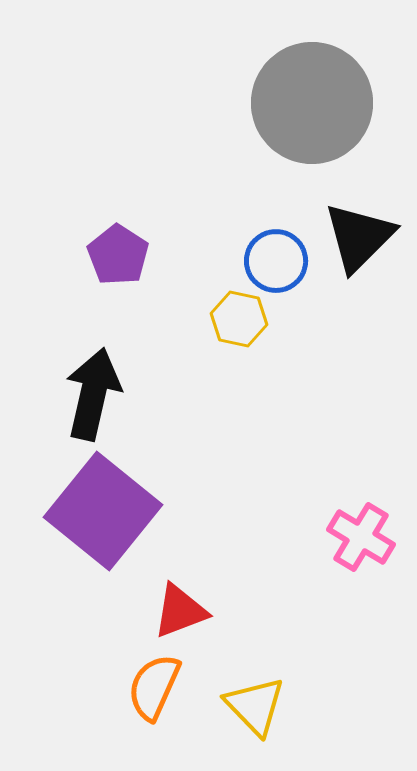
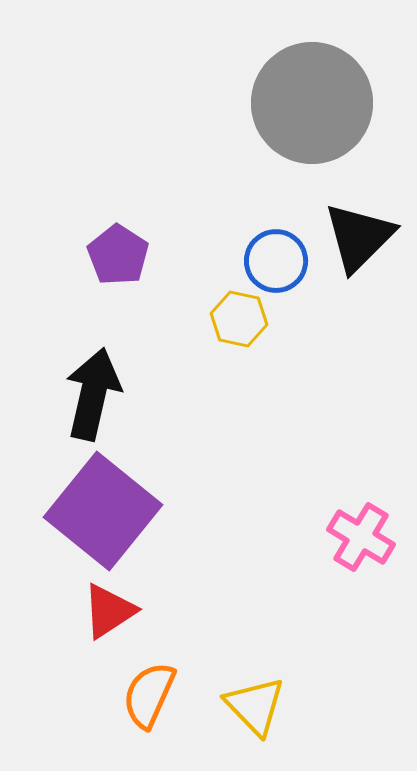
red triangle: moved 71 px left; rotated 12 degrees counterclockwise
orange semicircle: moved 5 px left, 8 px down
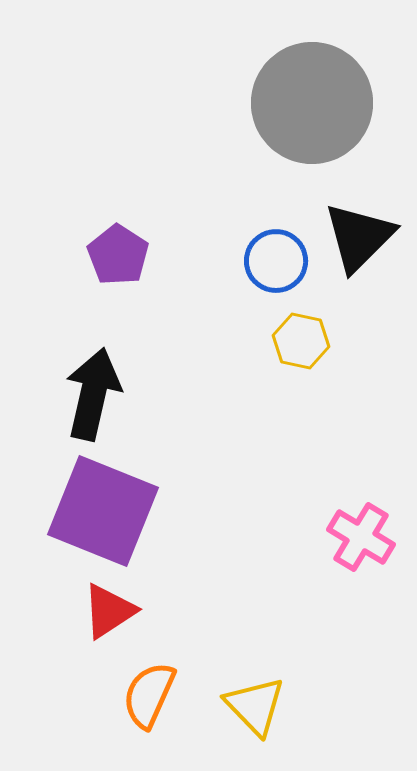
yellow hexagon: moved 62 px right, 22 px down
purple square: rotated 17 degrees counterclockwise
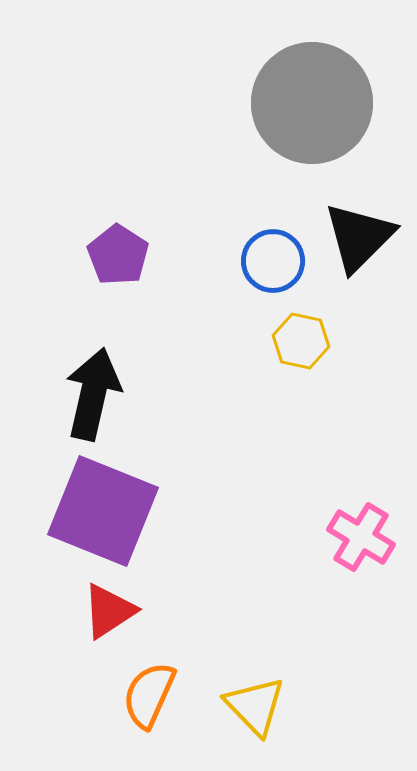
blue circle: moved 3 px left
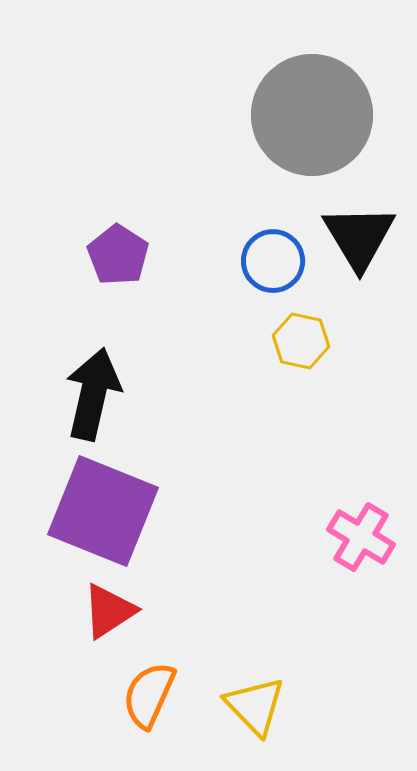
gray circle: moved 12 px down
black triangle: rotated 16 degrees counterclockwise
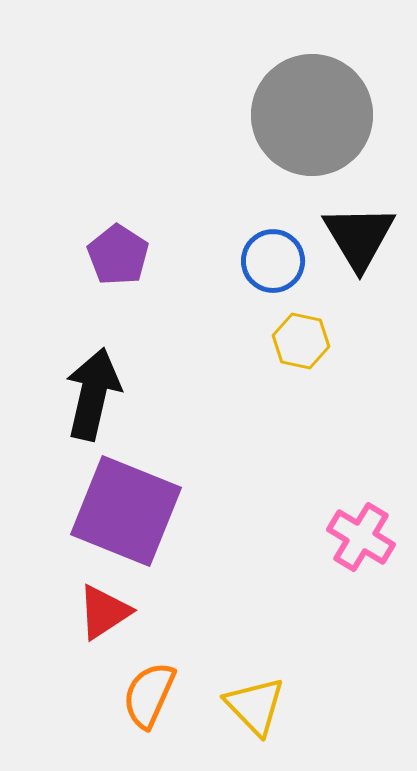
purple square: moved 23 px right
red triangle: moved 5 px left, 1 px down
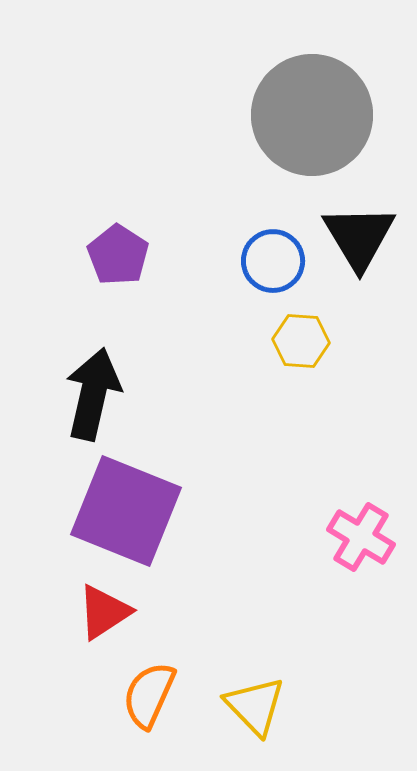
yellow hexagon: rotated 8 degrees counterclockwise
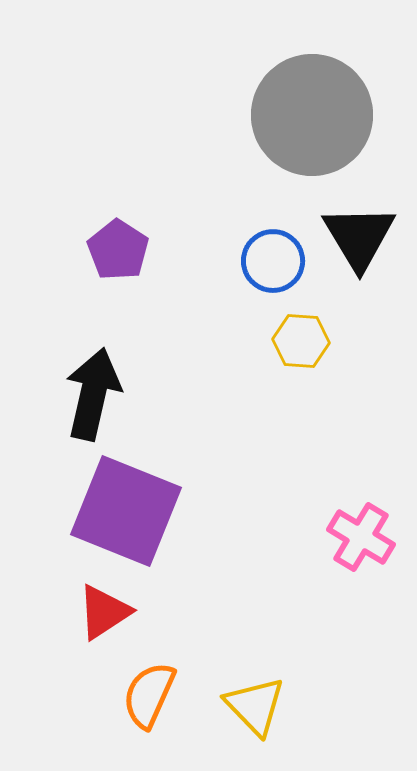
purple pentagon: moved 5 px up
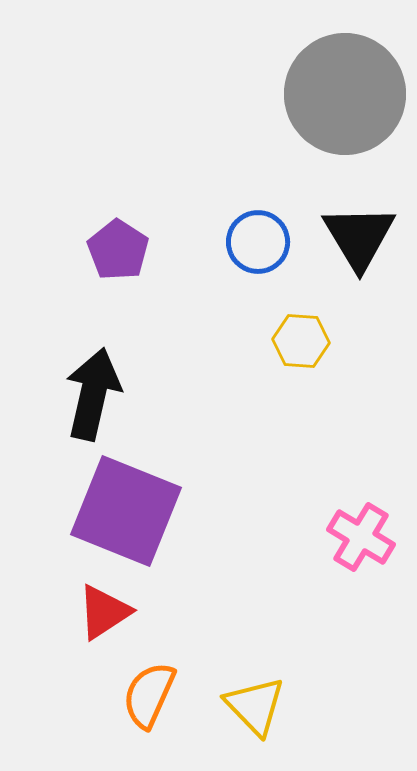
gray circle: moved 33 px right, 21 px up
blue circle: moved 15 px left, 19 px up
